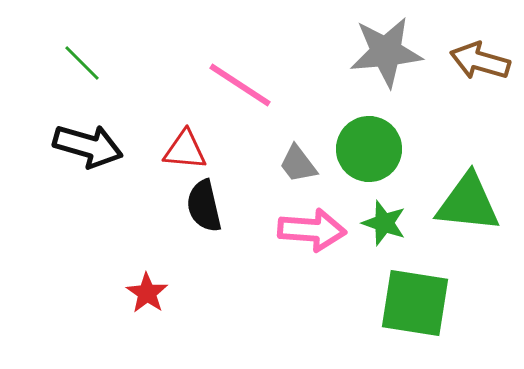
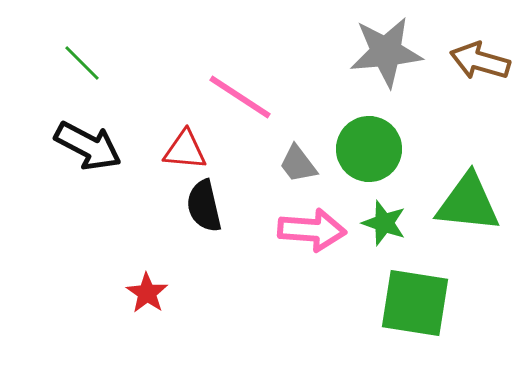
pink line: moved 12 px down
black arrow: rotated 12 degrees clockwise
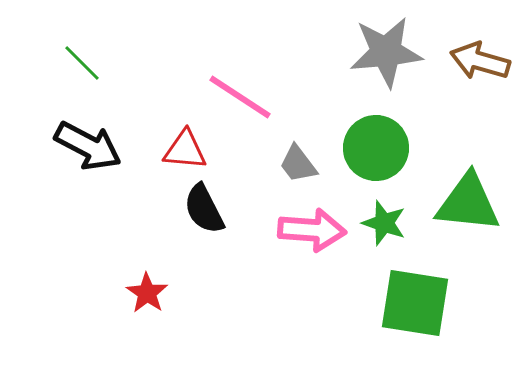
green circle: moved 7 px right, 1 px up
black semicircle: moved 3 px down; rotated 14 degrees counterclockwise
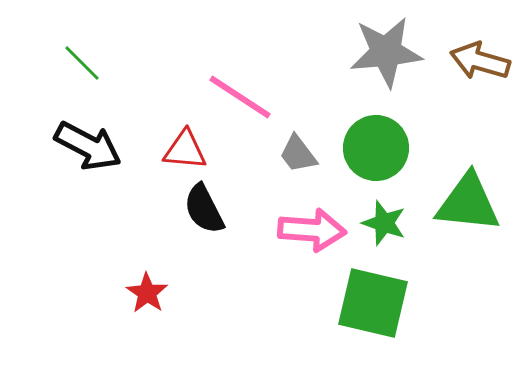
gray trapezoid: moved 10 px up
green square: moved 42 px left; rotated 4 degrees clockwise
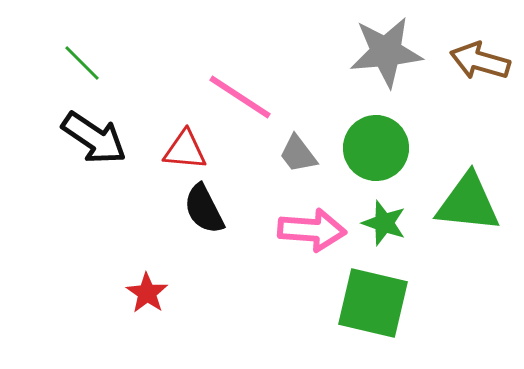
black arrow: moved 6 px right, 8 px up; rotated 6 degrees clockwise
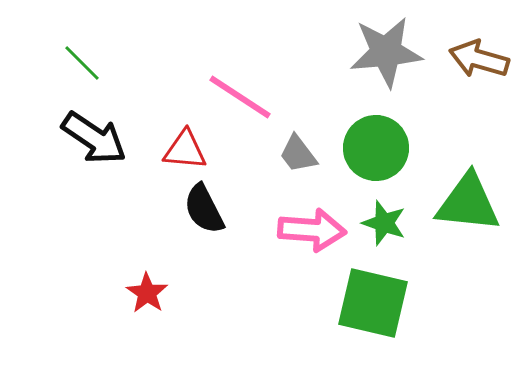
brown arrow: moved 1 px left, 2 px up
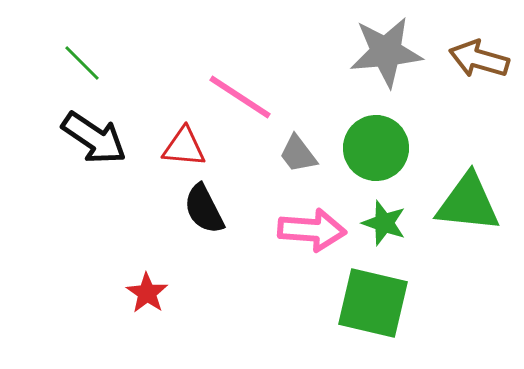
red triangle: moved 1 px left, 3 px up
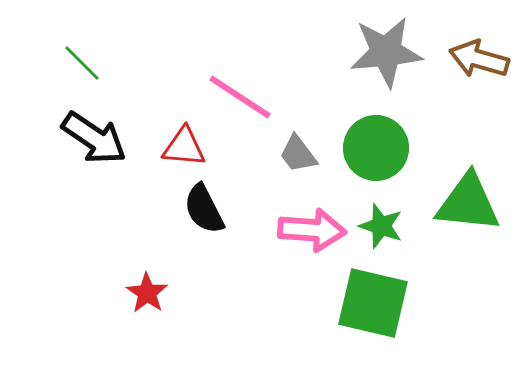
green star: moved 3 px left, 3 px down
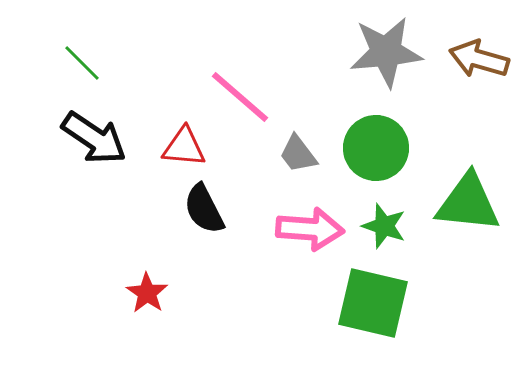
pink line: rotated 8 degrees clockwise
green star: moved 3 px right
pink arrow: moved 2 px left, 1 px up
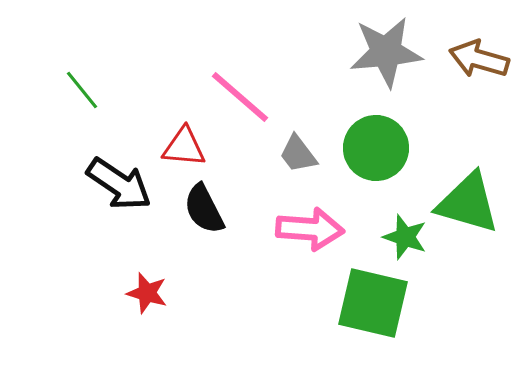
green line: moved 27 px down; rotated 6 degrees clockwise
black arrow: moved 25 px right, 46 px down
green triangle: rotated 10 degrees clockwise
green star: moved 21 px right, 11 px down
red star: rotated 18 degrees counterclockwise
